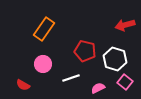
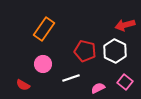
white hexagon: moved 8 px up; rotated 10 degrees clockwise
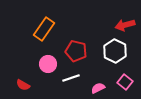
red pentagon: moved 9 px left
pink circle: moved 5 px right
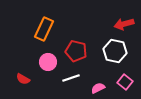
red arrow: moved 1 px left, 1 px up
orange rectangle: rotated 10 degrees counterclockwise
white hexagon: rotated 15 degrees counterclockwise
pink circle: moved 2 px up
red semicircle: moved 6 px up
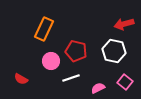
white hexagon: moved 1 px left
pink circle: moved 3 px right, 1 px up
red semicircle: moved 2 px left
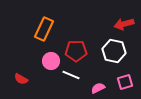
red pentagon: rotated 15 degrees counterclockwise
white line: moved 3 px up; rotated 42 degrees clockwise
pink square: rotated 35 degrees clockwise
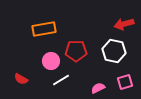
orange rectangle: rotated 55 degrees clockwise
white line: moved 10 px left, 5 px down; rotated 54 degrees counterclockwise
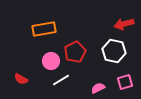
red pentagon: moved 1 px left, 1 px down; rotated 25 degrees counterclockwise
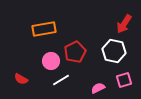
red arrow: rotated 42 degrees counterclockwise
pink square: moved 1 px left, 2 px up
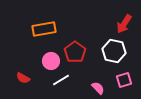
red pentagon: rotated 10 degrees counterclockwise
red semicircle: moved 2 px right, 1 px up
pink semicircle: rotated 72 degrees clockwise
